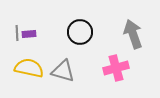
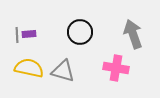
gray line: moved 2 px down
pink cross: rotated 25 degrees clockwise
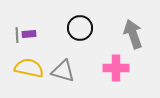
black circle: moved 4 px up
pink cross: rotated 10 degrees counterclockwise
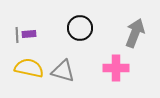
gray arrow: moved 2 px right, 1 px up; rotated 40 degrees clockwise
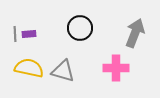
gray line: moved 2 px left, 1 px up
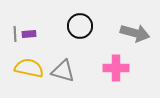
black circle: moved 2 px up
gray arrow: rotated 84 degrees clockwise
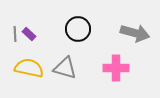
black circle: moved 2 px left, 3 px down
purple rectangle: rotated 48 degrees clockwise
gray triangle: moved 2 px right, 3 px up
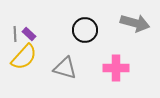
black circle: moved 7 px right, 1 px down
gray arrow: moved 10 px up
yellow semicircle: moved 5 px left, 11 px up; rotated 120 degrees clockwise
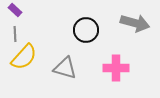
black circle: moved 1 px right
purple rectangle: moved 14 px left, 24 px up
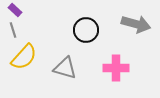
gray arrow: moved 1 px right, 1 px down
gray line: moved 2 px left, 4 px up; rotated 14 degrees counterclockwise
